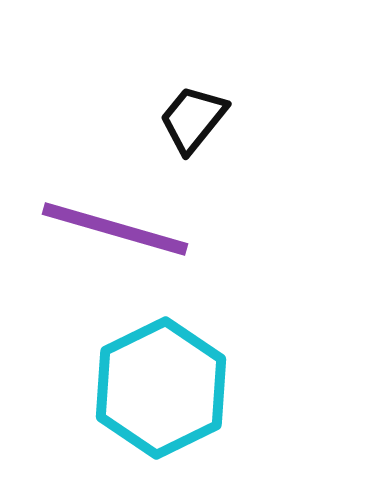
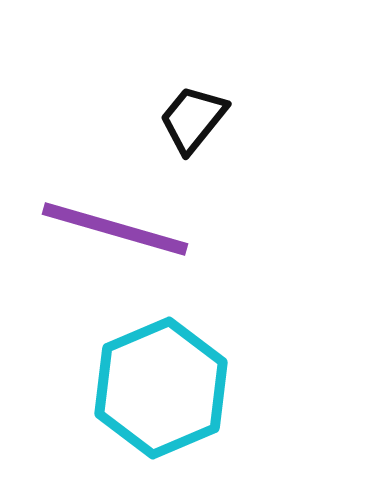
cyan hexagon: rotated 3 degrees clockwise
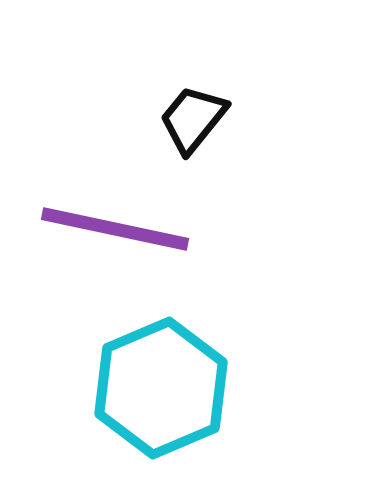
purple line: rotated 4 degrees counterclockwise
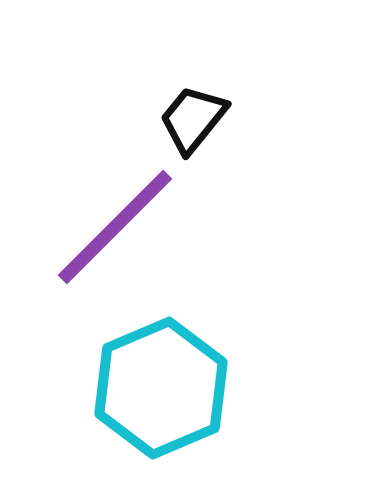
purple line: moved 2 px up; rotated 57 degrees counterclockwise
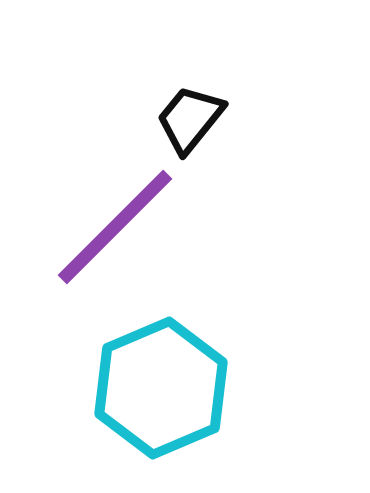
black trapezoid: moved 3 px left
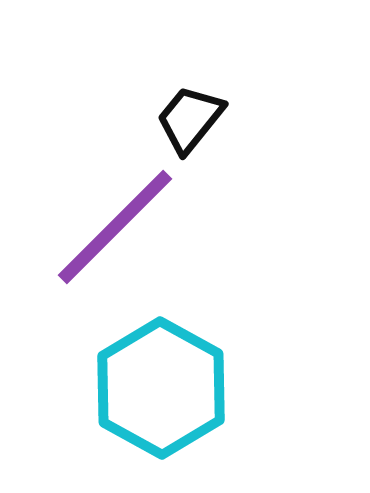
cyan hexagon: rotated 8 degrees counterclockwise
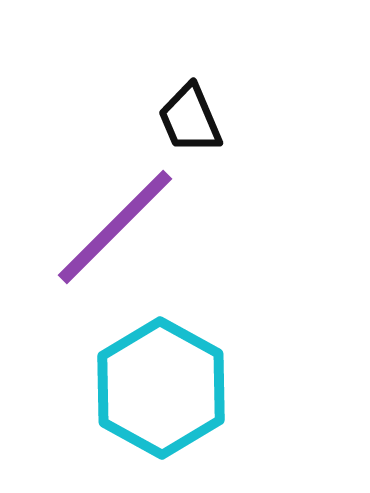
black trapezoid: rotated 62 degrees counterclockwise
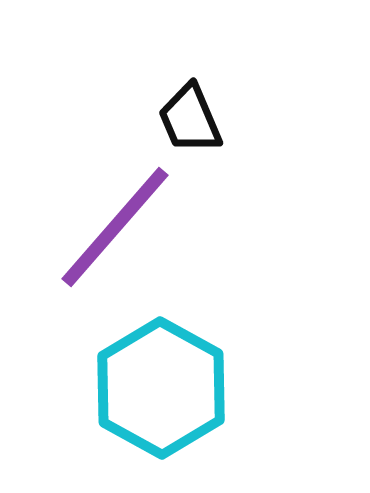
purple line: rotated 4 degrees counterclockwise
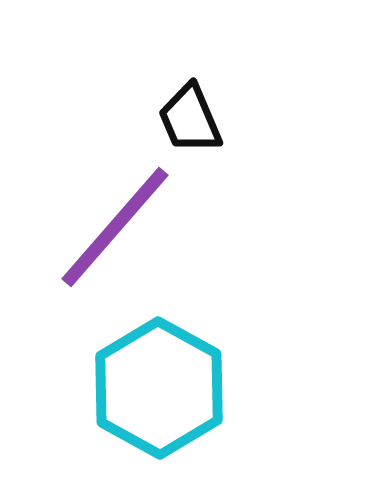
cyan hexagon: moved 2 px left
